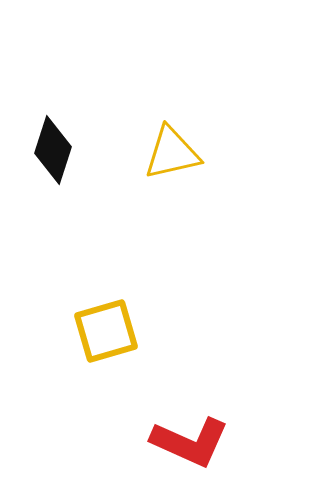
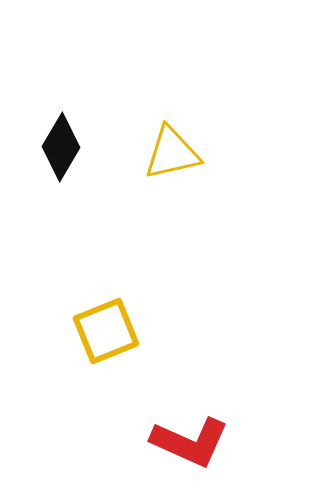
black diamond: moved 8 px right, 3 px up; rotated 12 degrees clockwise
yellow square: rotated 6 degrees counterclockwise
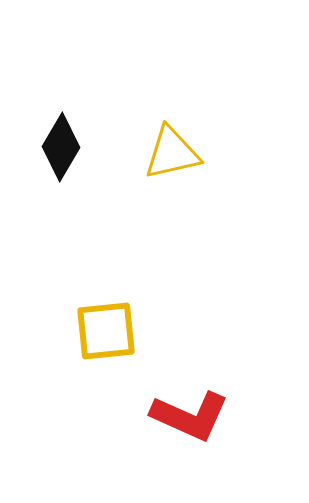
yellow square: rotated 16 degrees clockwise
red L-shape: moved 26 px up
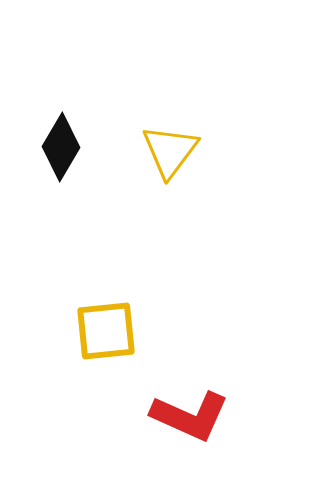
yellow triangle: moved 2 px left, 2 px up; rotated 40 degrees counterclockwise
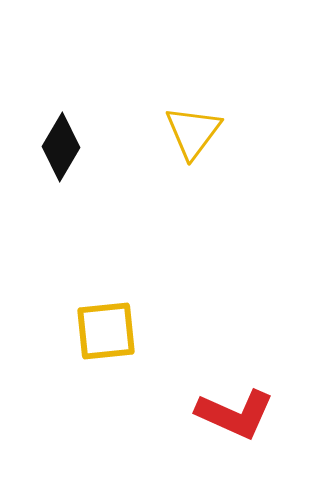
yellow triangle: moved 23 px right, 19 px up
red L-shape: moved 45 px right, 2 px up
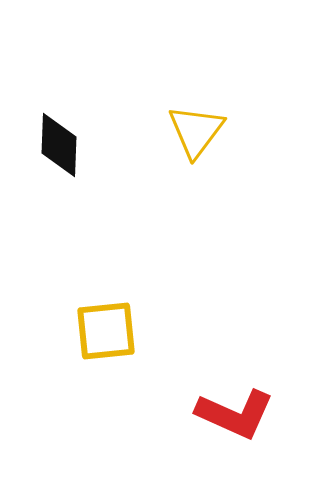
yellow triangle: moved 3 px right, 1 px up
black diamond: moved 2 px left, 2 px up; rotated 28 degrees counterclockwise
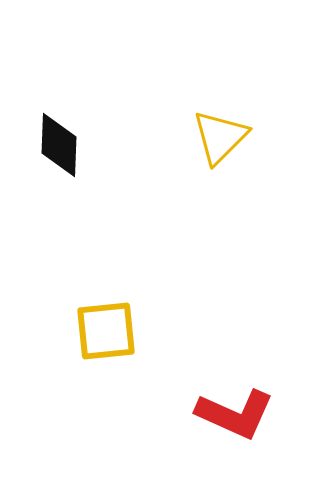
yellow triangle: moved 24 px right, 6 px down; rotated 8 degrees clockwise
